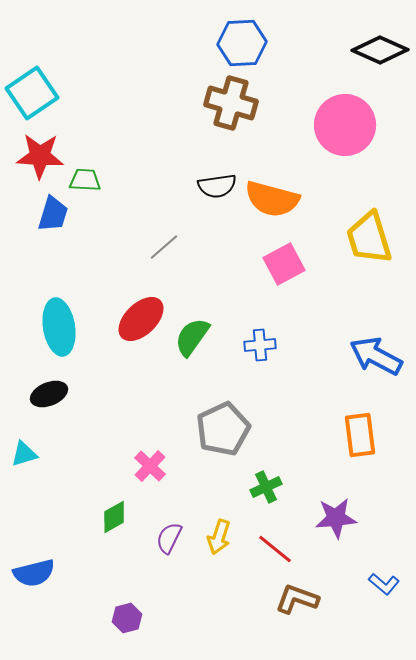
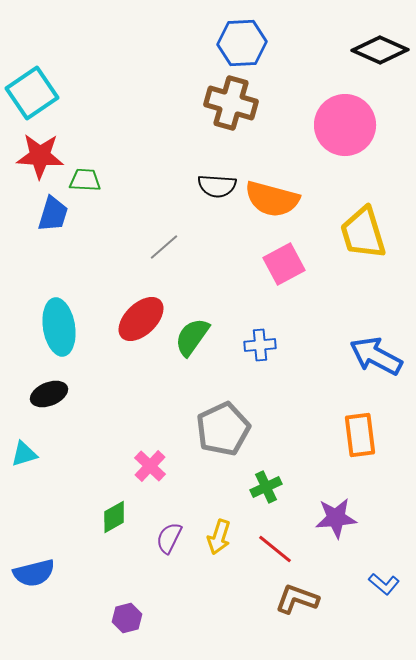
black semicircle: rotated 12 degrees clockwise
yellow trapezoid: moved 6 px left, 5 px up
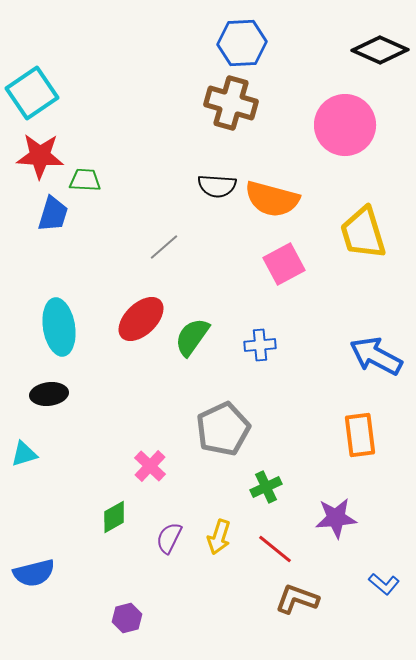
black ellipse: rotated 15 degrees clockwise
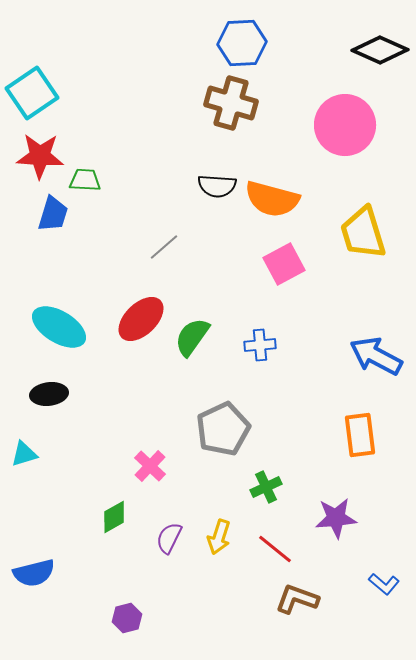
cyan ellipse: rotated 50 degrees counterclockwise
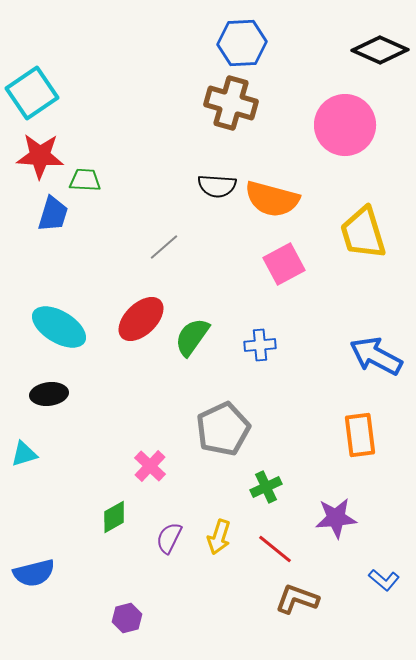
blue L-shape: moved 4 px up
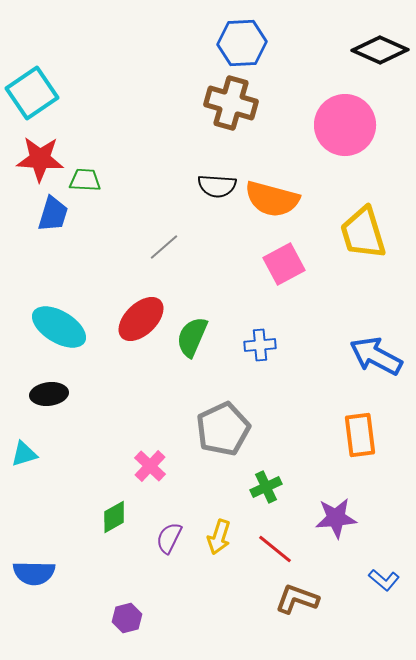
red star: moved 3 px down
green semicircle: rotated 12 degrees counterclockwise
blue semicircle: rotated 15 degrees clockwise
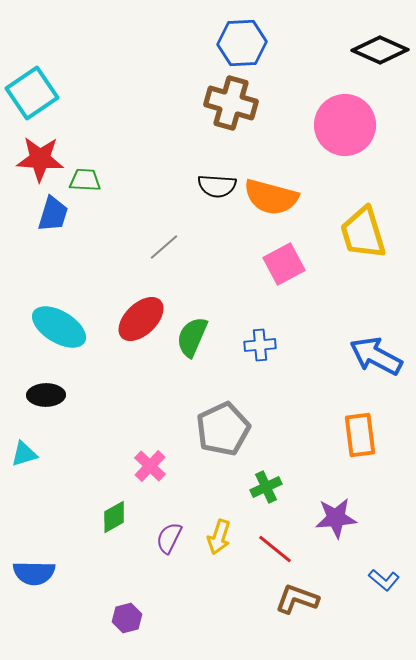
orange semicircle: moved 1 px left, 2 px up
black ellipse: moved 3 px left, 1 px down; rotated 6 degrees clockwise
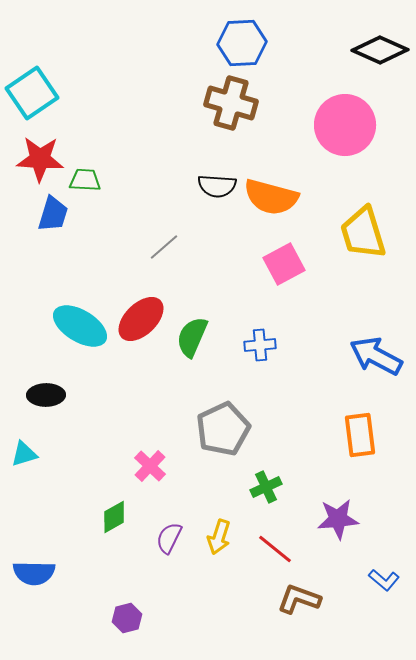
cyan ellipse: moved 21 px right, 1 px up
purple star: moved 2 px right, 1 px down
brown L-shape: moved 2 px right
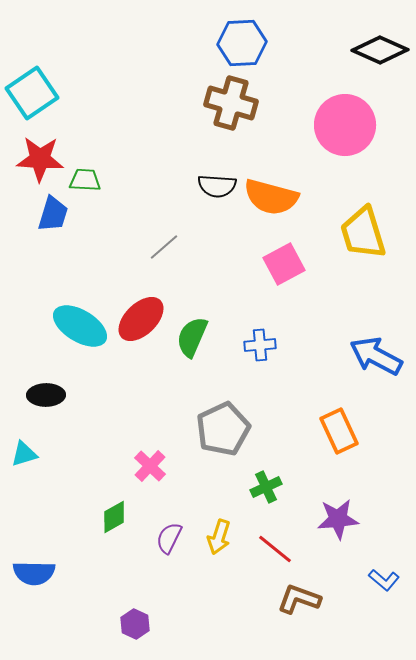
orange rectangle: moved 21 px left, 4 px up; rotated 18 degrees counterclockwise
purple hexagon: moved 8 px right, 6 px down; rotated 20 degrees counterclockwise
